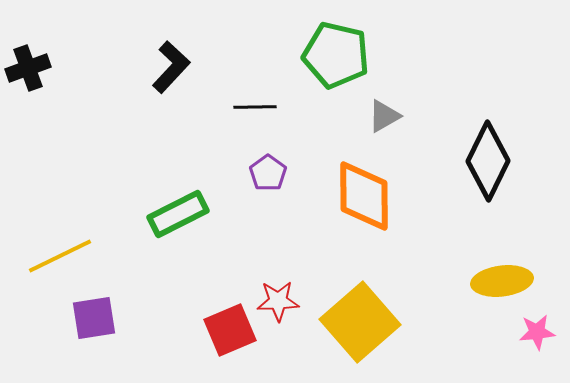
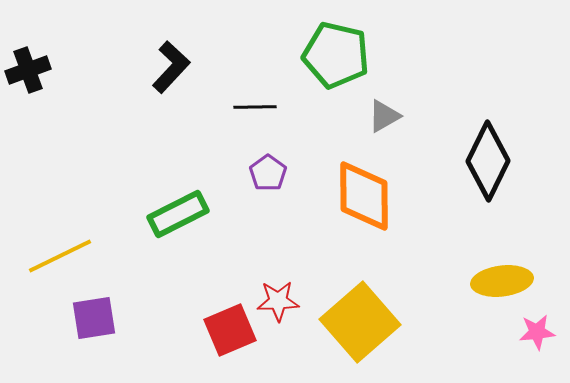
black cross: moved 2 px down
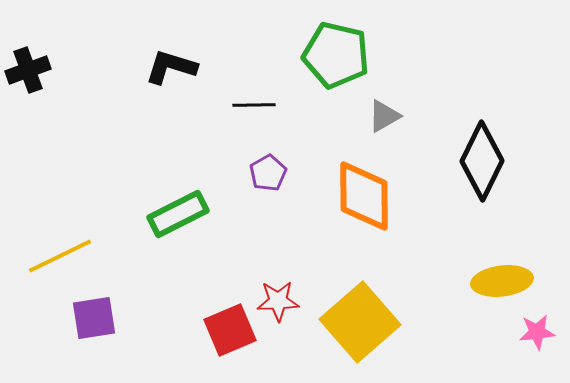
black L-shape: rotated 116 degrees counterclockwise
black line: moved 1 px left, 2 px up
black diamond: moved 6 px left
purple pentagon: rotated 6 degrees clockwise
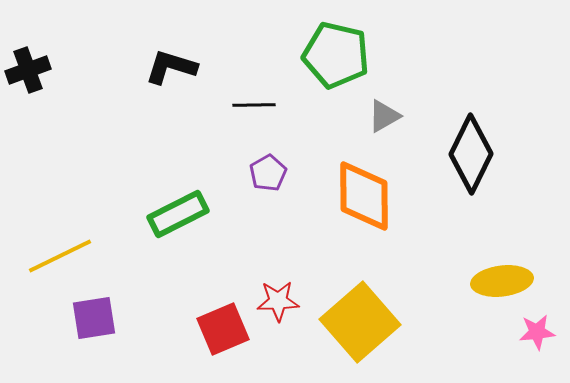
black diamond: moved 11 px left, 7 px up
red square: moved 7 px left, 1 px up
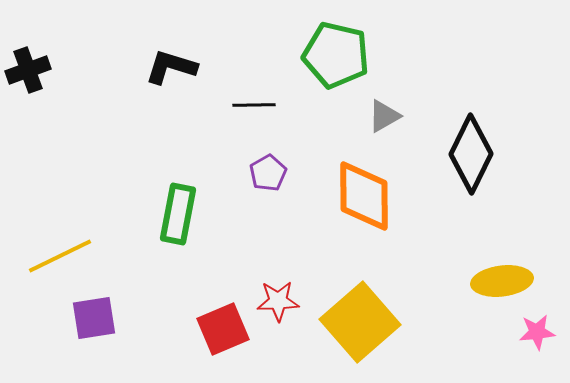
green rectangle: rotated 52 degrees counterclockwise
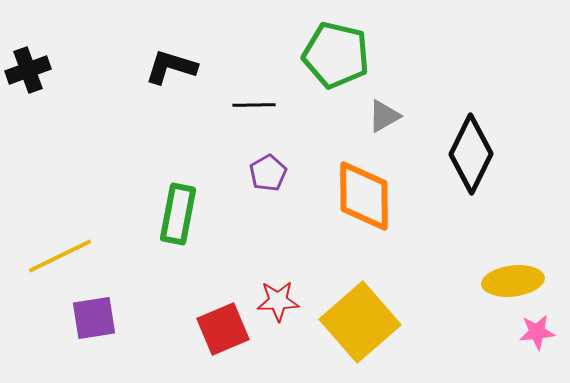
yellow ellipse: moved 11 px right
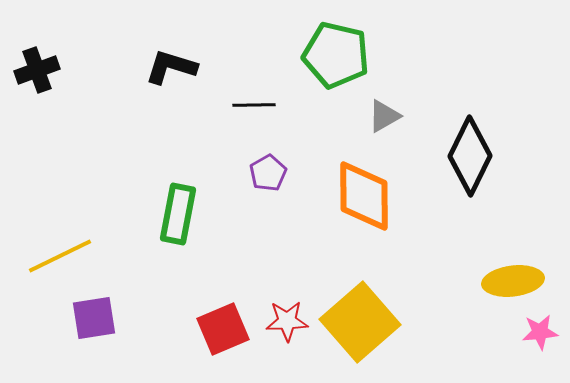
black cross: moved 9 px right
black diamond: moved 1 px left, 2 px down
red star: moved 9 px right, 20 px down
pink star: moved 3 px right
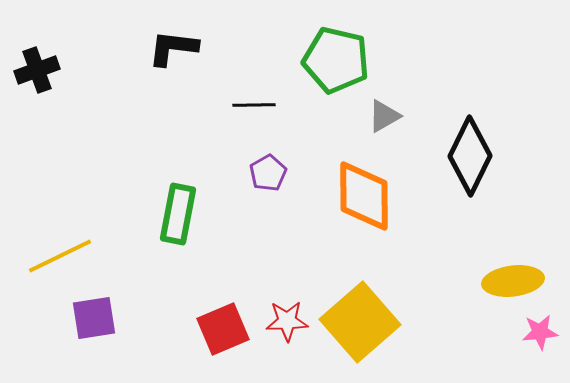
green pentagon: moved 5 px down
black L-shape: moved 2 px right, 19 px up; rotated 10 degrees counterclockwise
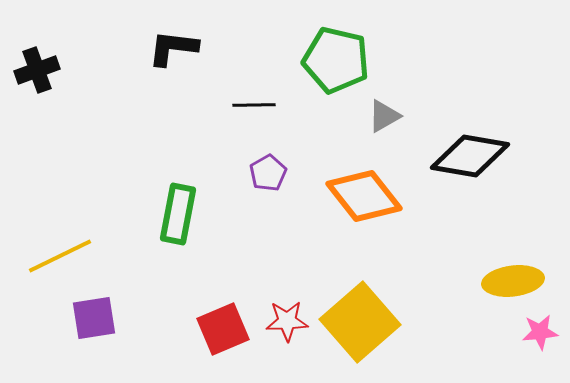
black diamond: rotated 74 degrees clockwise
orange diamond: rotated 38 degrees counterclockwise
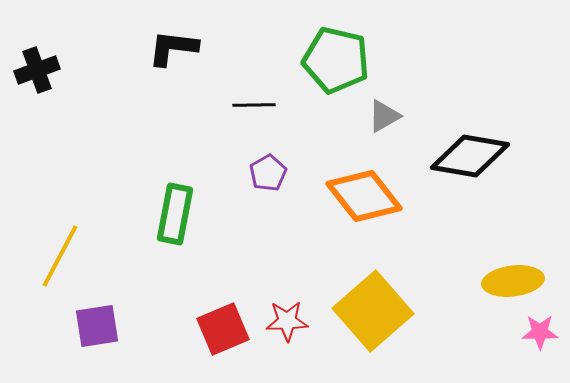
green rectangle: moved 3 px left
yellow line: rotated 36 degrees counterclockwise
purple square: moved 3 px right, 8 px down
yellow square: moved 13 px right, 11 px up
pink star: rotated 6 degrees clockwise
